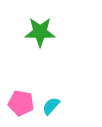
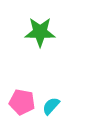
pink pentagon: moved 1 px right, 1 px up
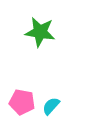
green star: rotated 8 degrees clockwise
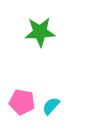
green star: rotated 12 degrees counterclockwise
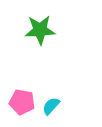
green star: moved 2 px up
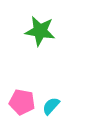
green star: moved 1 px down; rotated 12 degrees clockwise
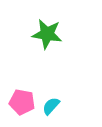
green star: moved 7 px right, 3 px down
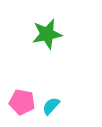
green star: rotated 20 degrees counterclockwise
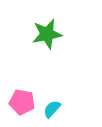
cyan semicircle: moved 1 px right, 3 px down
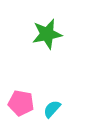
pink pentagon: moved 1 px left, 1 px down
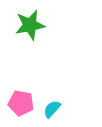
green star: moved 17 px left, 9 px up
